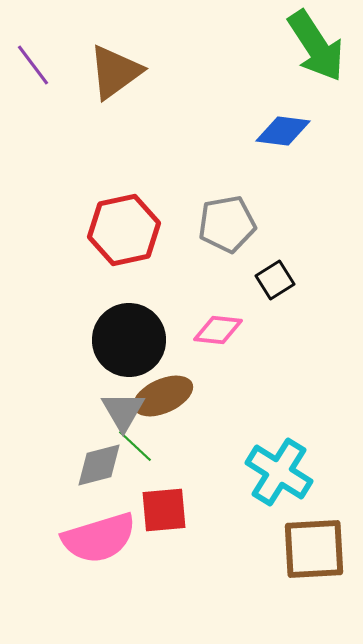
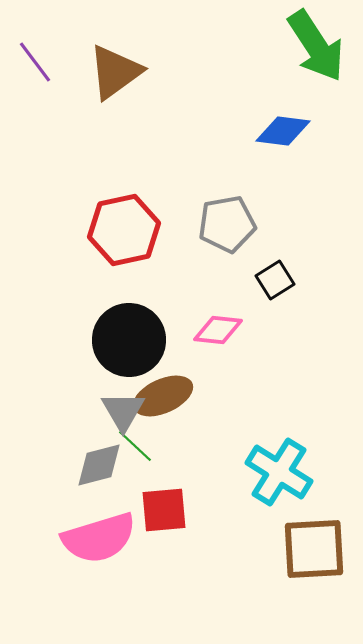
purple line: moved 2 px right, 3 px up
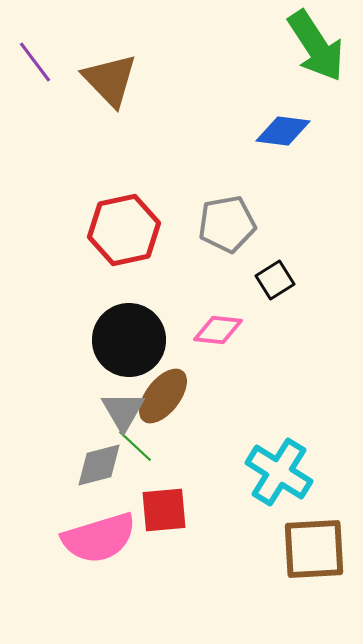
brown triangle: moved 5 px left, 8 px down; rotated 38 degrees counterclockwise
brown ellipse: rotated 28 degrees counterclockwise
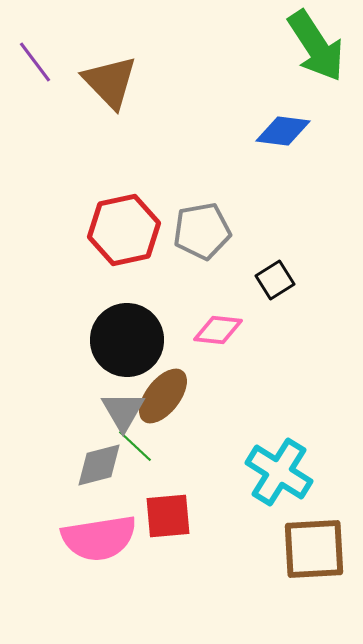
brown triangle: moved 2 px down
gray pentagon: moved 25 px left, 7 px down
black circle: moved 2 px left
red square: moved 4 px right, 6 px down
pink semicircle: rotated 8 degrees clockwise
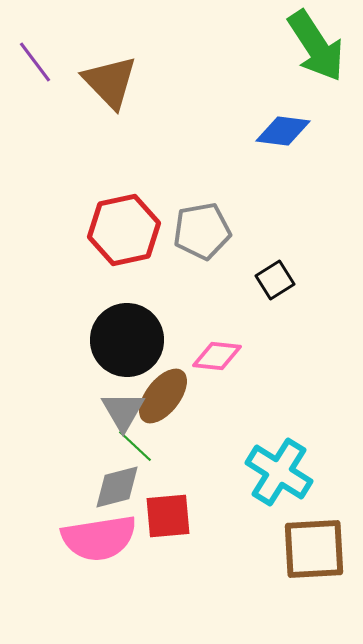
pink diamond: moved 1 px left, 26 px down
gray diamond: moved 18 px right, 22 px down
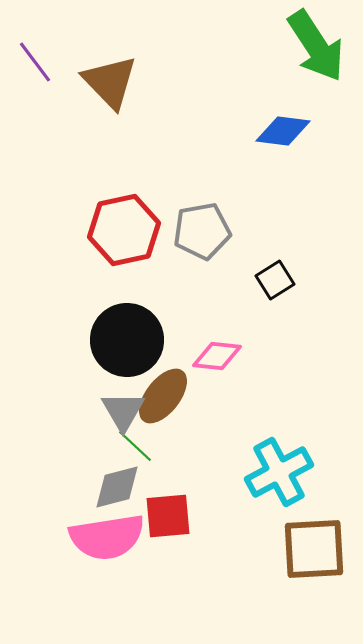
cyan cross: rotated 30 degrees clockwise
pink semicircle: moved 8 px right, 1 px up
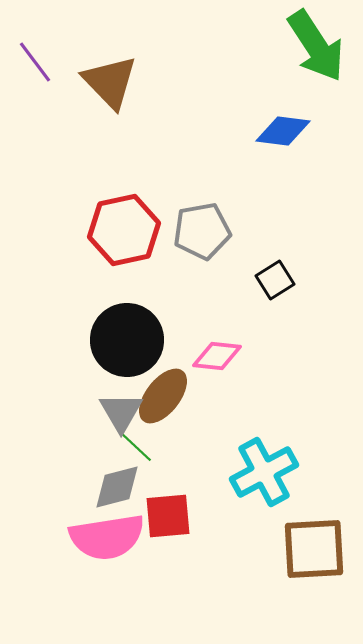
gray triangle: moved 2 px left, 1 px down
cyan cross: moved 15 px left
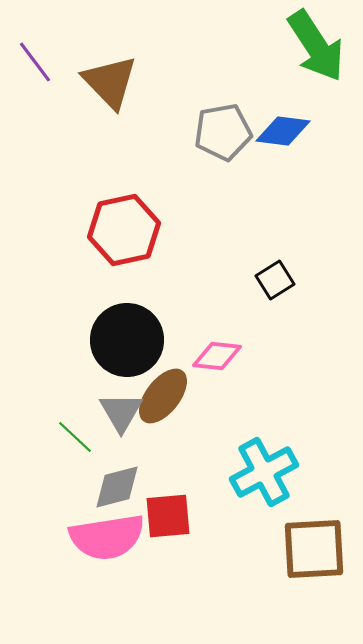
gray pentagon: moved 21 px right, 99 px up
green line: moved 60 px left, 9 px up
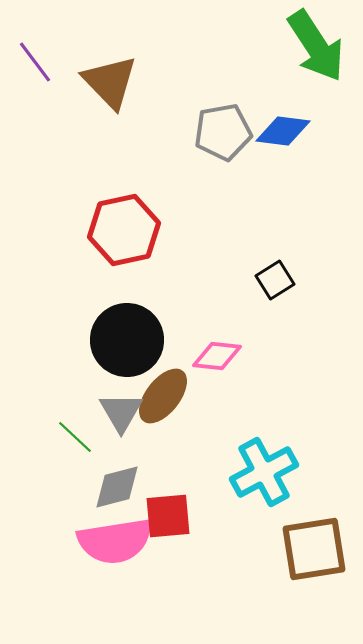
pink semicircle: moved 8 px right, 4 px down
brown square: rotated 6 degrees counterclockwise
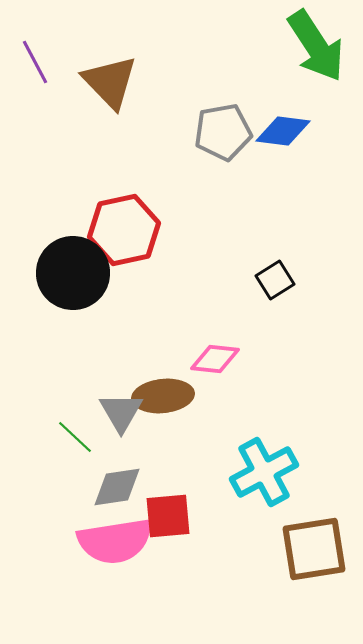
purple line: rotated 9 degrees clockwise
black circle: moved 54 px left, 67 px up
pink diamond: moved 2 px left, 3 px down
brown ellipse: rotated 46 degrees clockwise
gray diamond: rotated 6 degrees clockwise
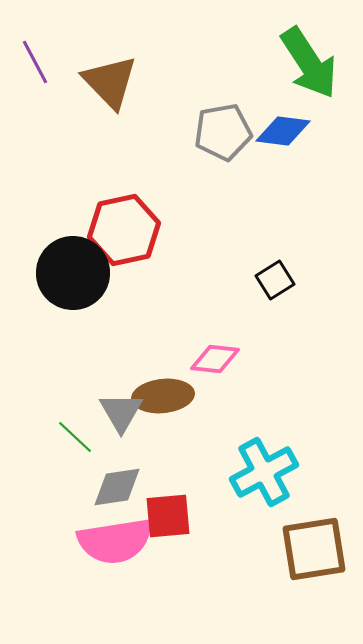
green arrow: moved 7 px left, 17 px down
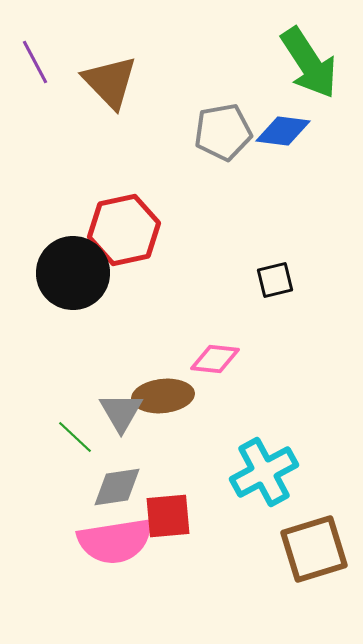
black square: rotated 18 degrees clockwise
brown square: rotated 8 degrees counterclockwise
